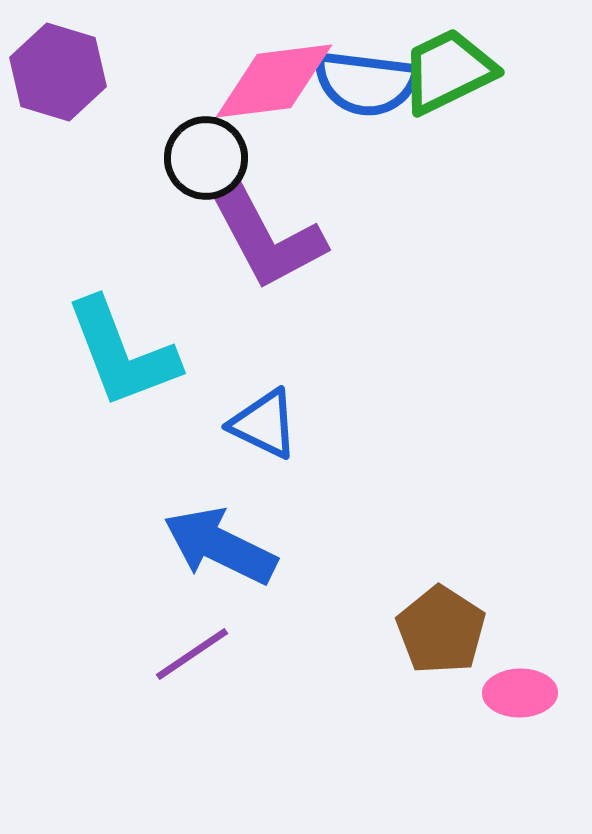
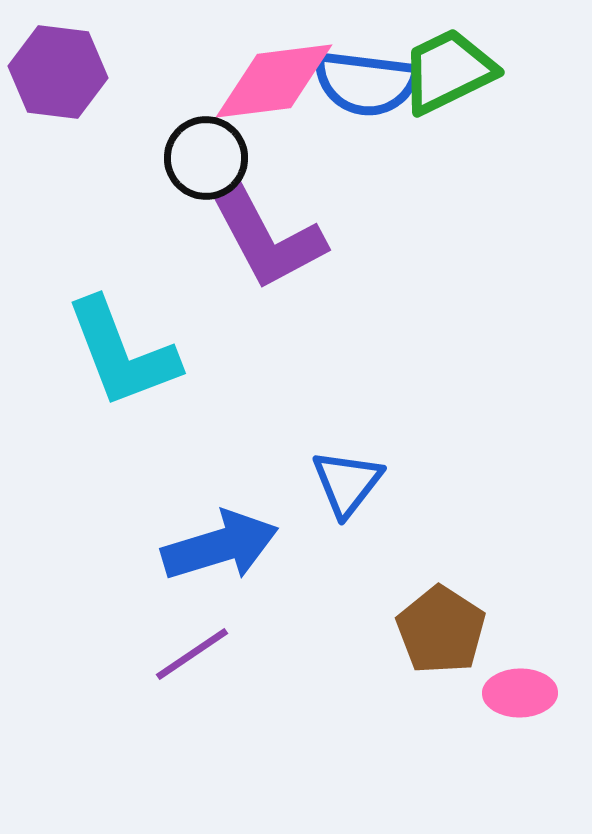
purple hexagon: rotated 10 degrees counterclockwise
blue triangle: moved 83 px right, 59 px down; rotated 42 degrees clockwise
blue arrow: rotated 137 degrees clockwise
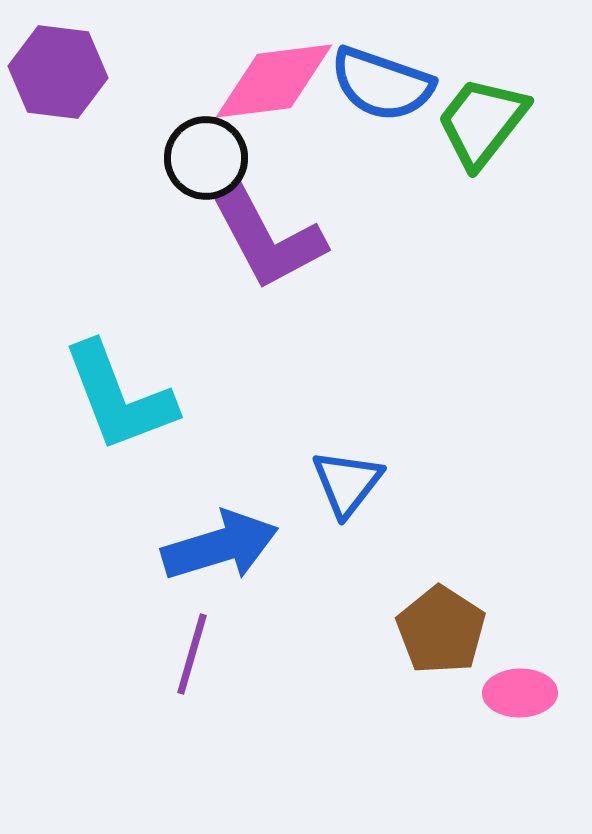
green trapezoid: moved 34 px right, 51 px down; rotated 26 degrees counterclockwise
blue semicircle: moved 16 px right, 1 px down; rotated 12 degrees clockwise
cyan L-shape: moved 3 px left, 44 px down
purple line: rotated 40 degrees counterclockwise
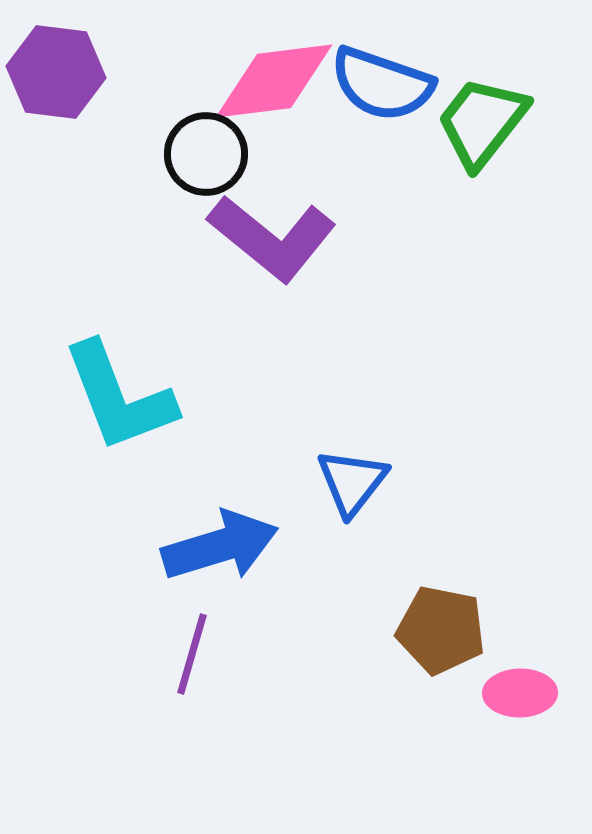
purple hexagon: moved 2 px left
black circle: moved 4 px up
purple L-shape: moved 5 px right; rotated 23 degrees counterclockwise
blue triangle: moved 5 px right, 1 px up
brown pentagon: rotated 22 degrees counterclockwise
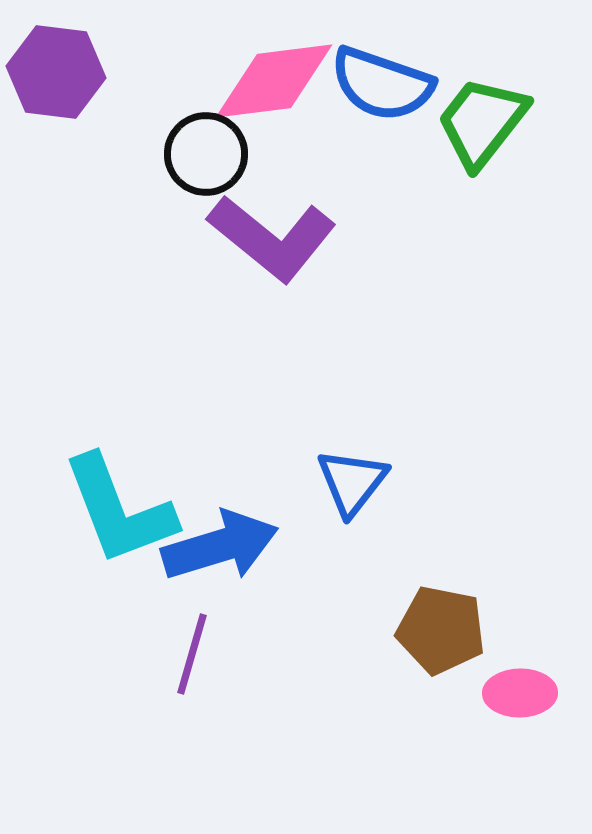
cyan L-shape: moved 113 px down
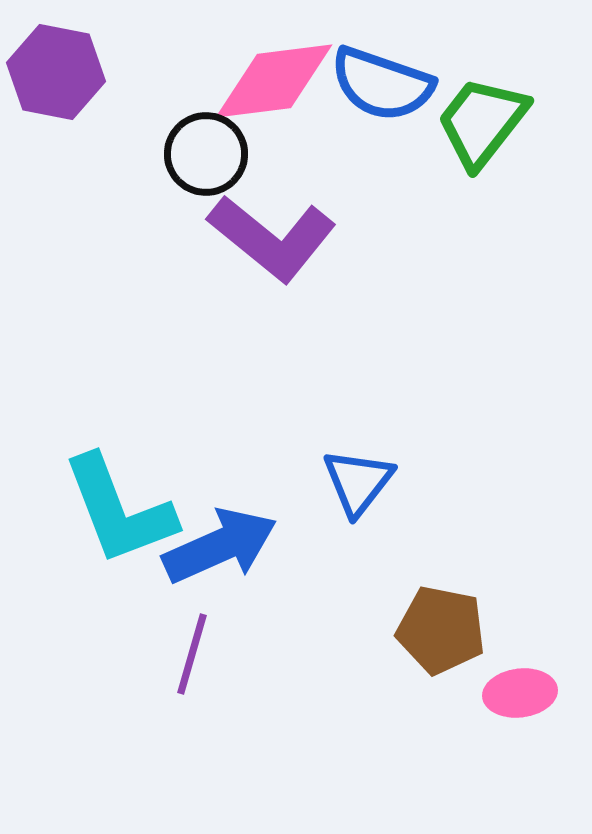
purple hexagon: rotated 4 degrees clockwise
blue triangle: moved 6 px right
blue arrow: rotated 7 degrees counterclockwise
pink ellipse: rotated 6 degrees counterclockwise
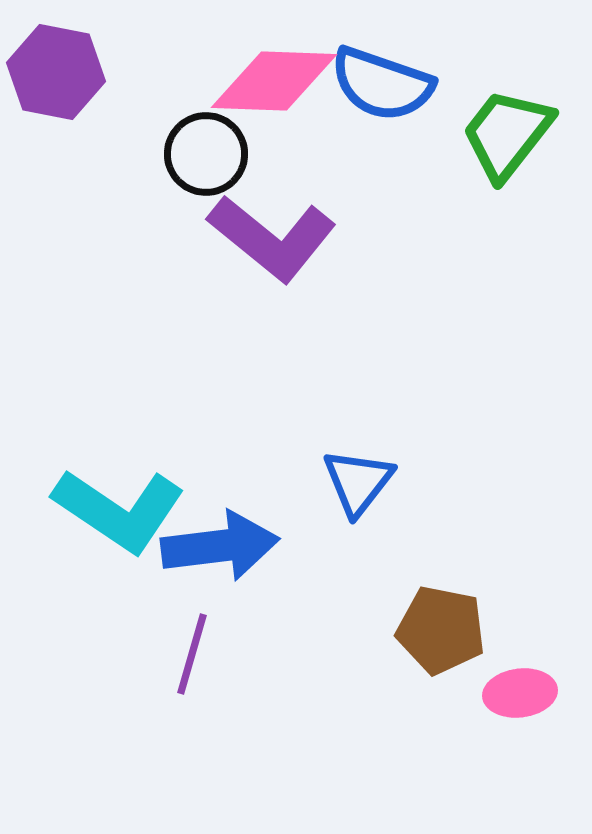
pink diamond: rotated 9 degrees clockwise
green trapezoid: moved 25 px right, 12 px down
cyan L-shape: rotated 35 degrees counterclockwise
blue arrow: rotated 17 degrees clockwise
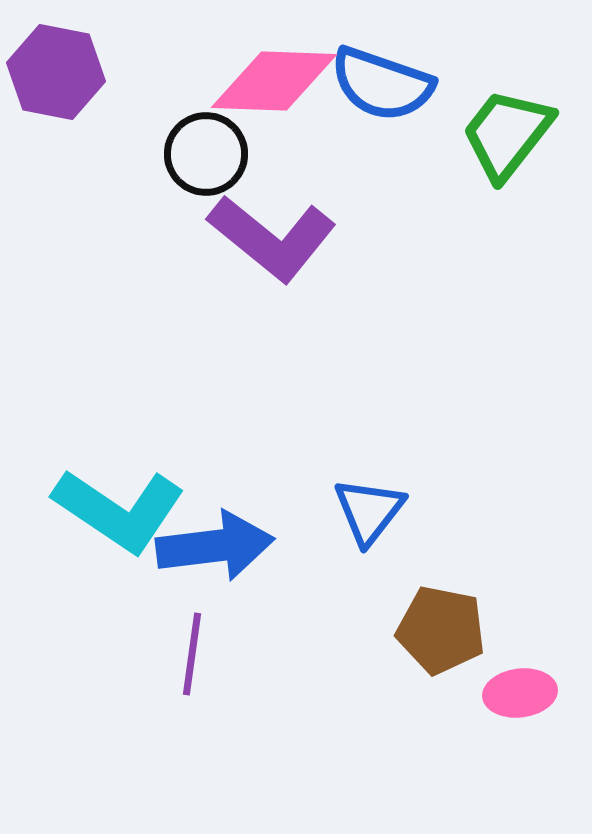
blue triangle: moved 11 px right, 29 px down
blue arrow: moved 5 px left
purple line: rotated 8 degrees counterclockwise
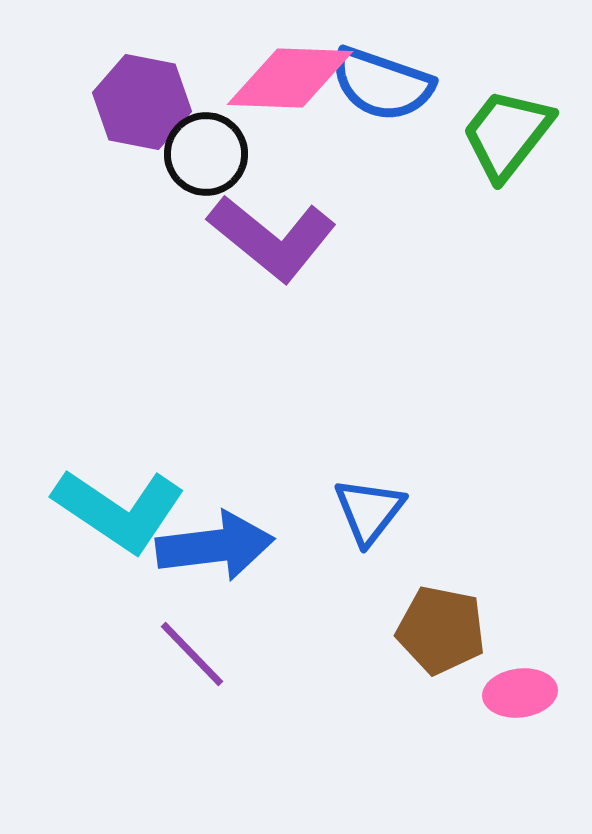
purple hexagon: moved 86 px right, 30 px down
pink diamond: moved 16 px right, 3 px up
purple line: rotated 52 degrees counterclockwise
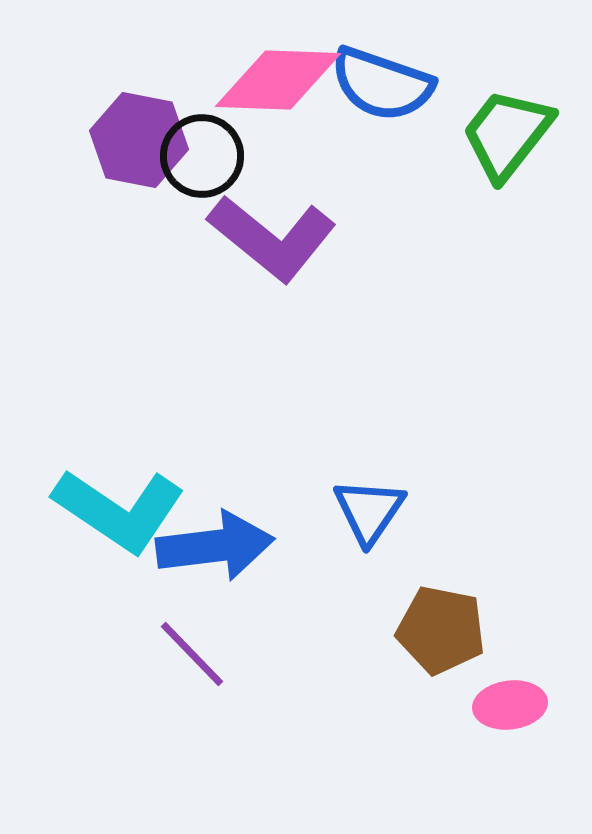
pink diamond: moved 12 px left, 2 px down
purple hexagon: moved 3 px left, 38 px down
black circle: moved 4 px left, 2 px down
blue triangle: rotated 4 degrees counterclockwise
pink ellipse: moved 10 px left, 12 px down
